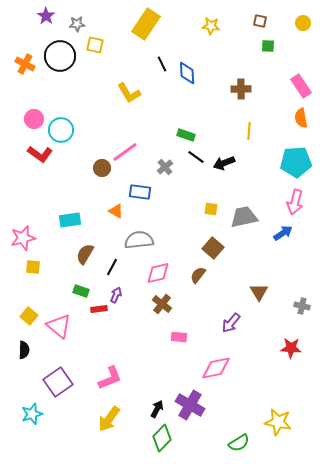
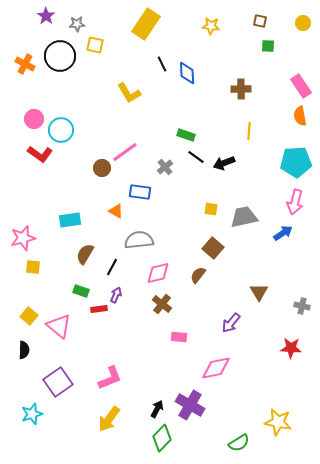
orange semicircle at (301, 118): moved 1 px left, 2 px up
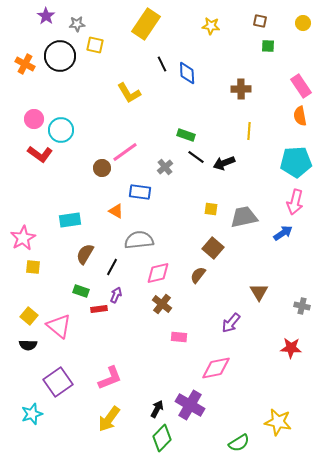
pink star at (23, 238): rotated 15 degrees counterclockwise
black semicircle at (24, 350): moved 4 px right, 5 px up; rotated 90 degrees clockwise
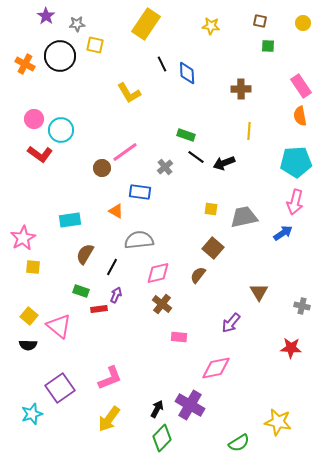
purple square at (58, 382): moved 2 px right, 6 px down
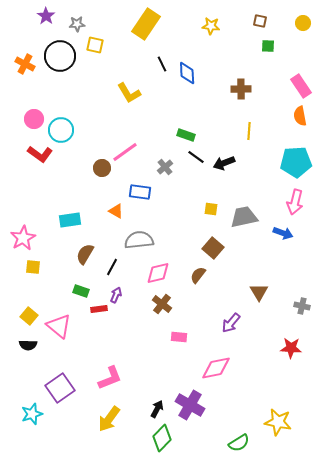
blue arrow at (283, 233): rotated 54 degrees clockwise
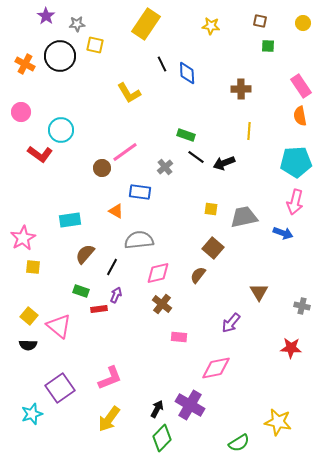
pink circle at (34, 119): moved 13 px left, 7 px up
brown semicircle at (85, 254): rotated 10 degrees clockwise
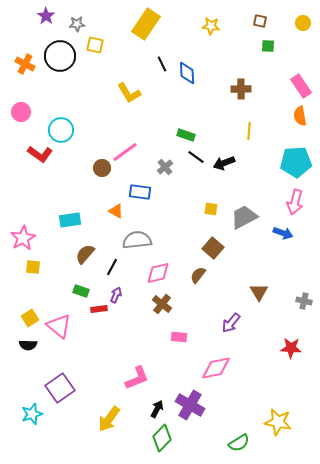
gray trapezoid at (244, 217): rotated 16 degrees counterclockwise
gray semicircle at (139, 240): moved 2 px left
gray cross at (302, 306): moved 2 px right, 5 px up
yellow square at (29, 316): moved 1 px right, 2 px down; rotated 18 degrees clockwise
pink L-shape at (110, 378): moved 27 px right
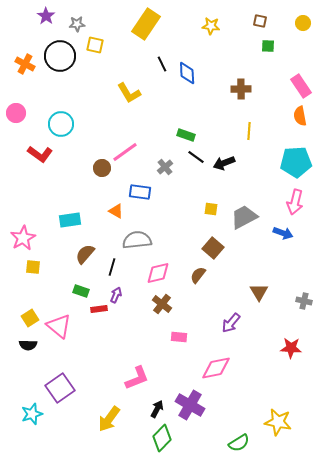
pink circle at (21, 112): moved 5 px left, 1 px down
cyan circle at (61, 130): moved 6 px up
black line at (112, 267): rotated 12 degrees counterclockwise
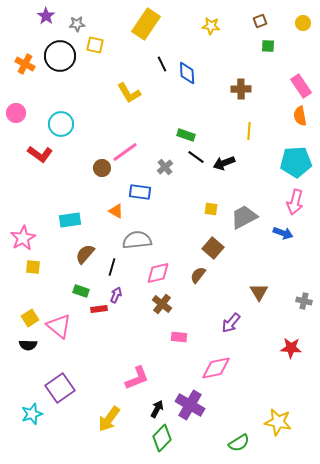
brown square at (260, 21): rotated 32 degrees counterclockwise
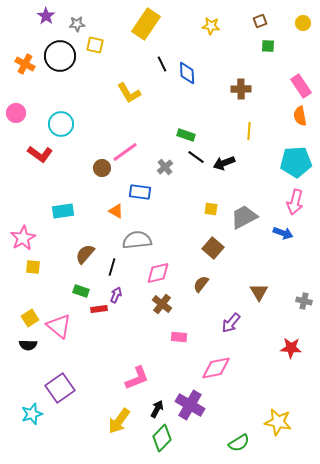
cyan rectangle at (70, 220): moved 7 px left, 9 px up
brown semicircle at (198, 275): moved 3 px right, 9 px down
yellow arrow at (109, 419): moved 10 px right, 2 px down
